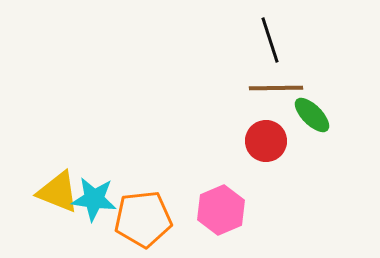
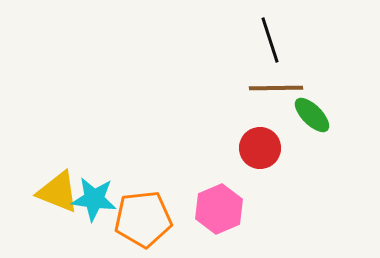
red circle: moved 6 px left, 7 px down
pink hexagon: moved 2 px left, 1 px up
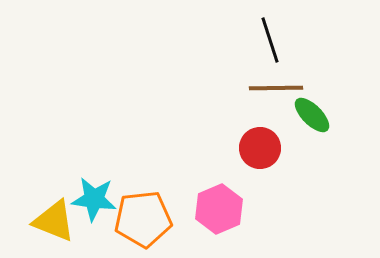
yellow triangle: moved 4 px left, 29 px down
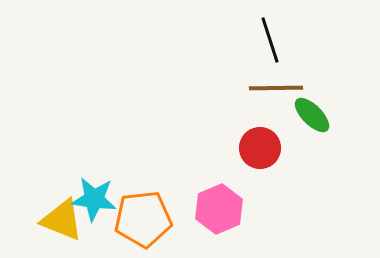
yellow triangle: moved 8 px right, 1 px up
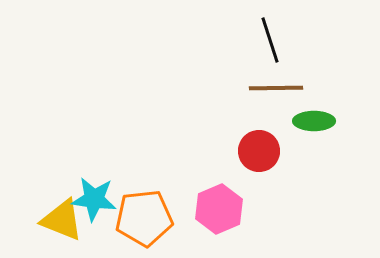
green ellipse: moved 2 px right, 6 px down; rotated 45 degrees counterclockwise
red circle: moved 1 px left, 3 px down
orange pentagon: moved 1 px right, 1 px up
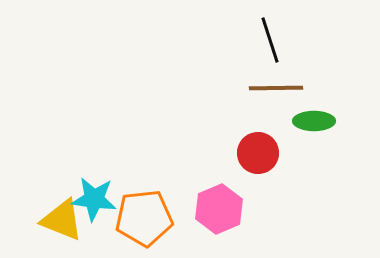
red circle: moved 1 px left, 2 px down
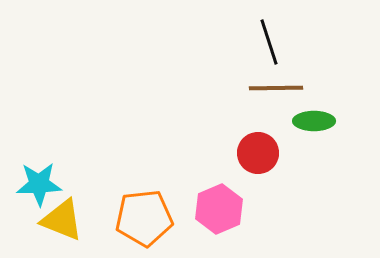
black line: moved 1 px left, 2 px down
cyan star: moved 55 px left, 15 px up; rotated 9 degrees counterclockwise
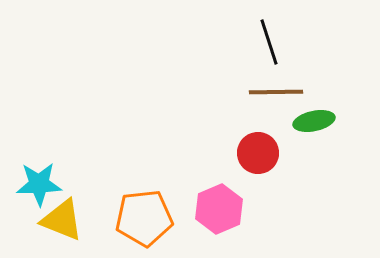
brown line: moved 4 px down
green ellipse: rotated 12 degrees counterclockwise
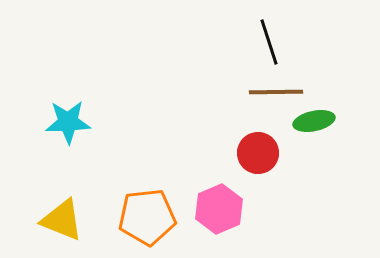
cyan star: moved 29 px right, 62 px up
orange pentagon: moved 3 px right, 1 px up
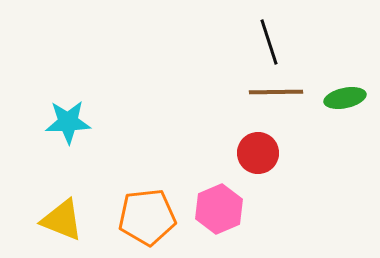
green ellipse: moved 31 px right, 23 px up
